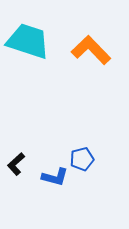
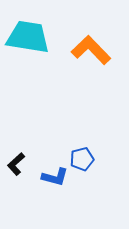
cyan trapezoid: moved 4 px up; rotated 9 degrees counterclockwise
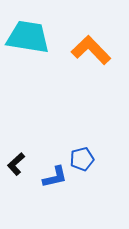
blue L-shape: rotated 28 degrees counterclockwise
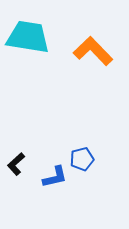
orange L-shape: moved 2 px right, 1 px down
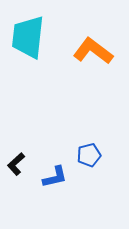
cyan trapezoid: rotated 93 degrees counterclockwise
orange L-shape: rotated 9 degrees counterclockwise
blue pentagon: moved 7 px right, 4 px up
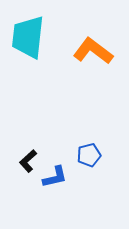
black L-shape: moved 12 px right, 3 px up
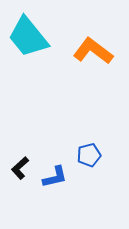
cyan trapezoid: rotated 45 degrees counterclockwise
black L-shape: moved 8 px left, 7 px down
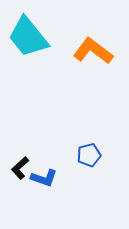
blue L-shape: moved 11 px left, 1 px down; rotated 32 degrees clockwise
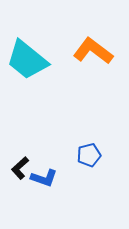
cyan trapezoid: moved 1 px left, 23 px down; rotated 12 degrees counterclockwise
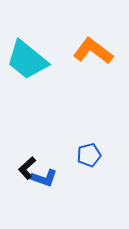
black L-shape: moved 7 px right
